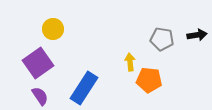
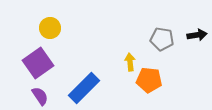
yellow circle: moved 3 px left, 1 px up
blue rectangle: rotated 12 degrees clockwise
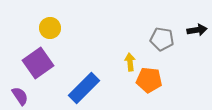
black arrow: moved 5 px up
purple semicircle: moved 20 px left
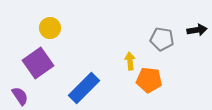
yellow arrow: moved 1 px up
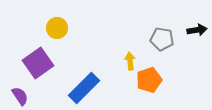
yellow circle: moved 7 px right
orange pentagon: rotated 25 degrees counterclockwise
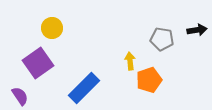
yellow circle: moved 5 px left
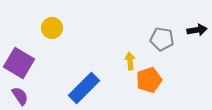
purple square: moved 19 px left; rotated 24 degrees counterclockwise
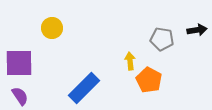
purple square: rotated 32 degrees counterclockwise
orange pentagon: rotated 25 degrees counterclockwise
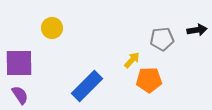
gray pentagon: rotated 15 degrees counterclockwise
yellow arrow: moved 2 px right, 1 px up; rotated 48 degrees clockwise
orange pentagon: rotated 30 degrees counterclockwise
blue rectangle: moved 3 px right, 2 px up
purple semicircle: moved 1 px up
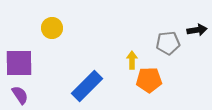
gray pentagon: moved 6 px right, 4 px down
yellow arrow: rotated 42 degrees counterclockwise
